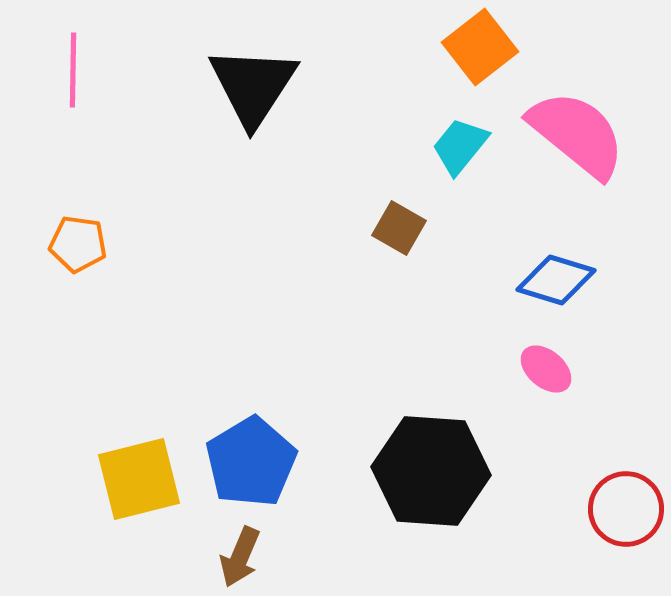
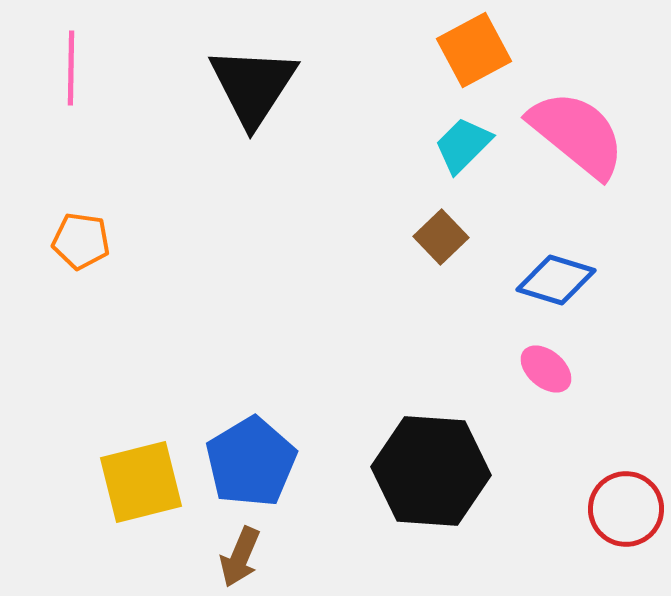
orange square: moved 6 px left, 3 px down; rotated 10 degrees clockwise
pink line: moved 2 px left, 2 px up
cyan trapezoid: moved 3 px right, 1 px up; rotated 6 degrees clockwise
brown square: moved 42 px right, 9 px down; rotated 16 degrees clockwise
orange pentagon: moved 3 px right, 3 px up
yellow square: moved 2 px right, 3 px down
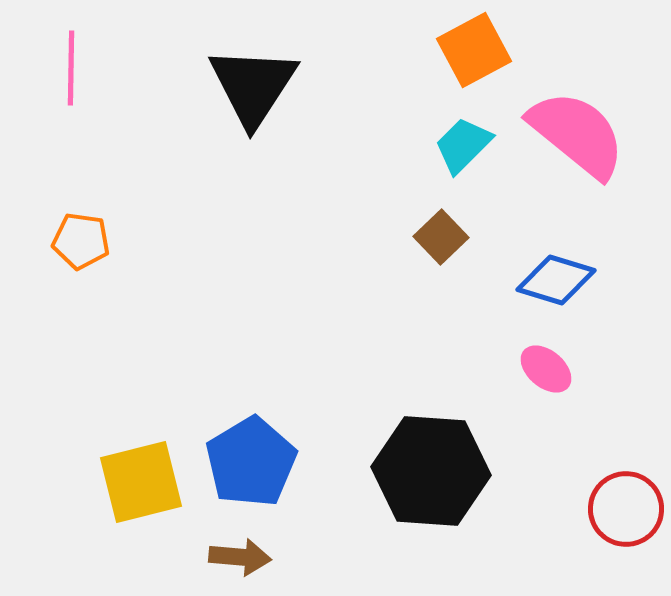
brown arrow: rotated 108 degrees counterclockwise
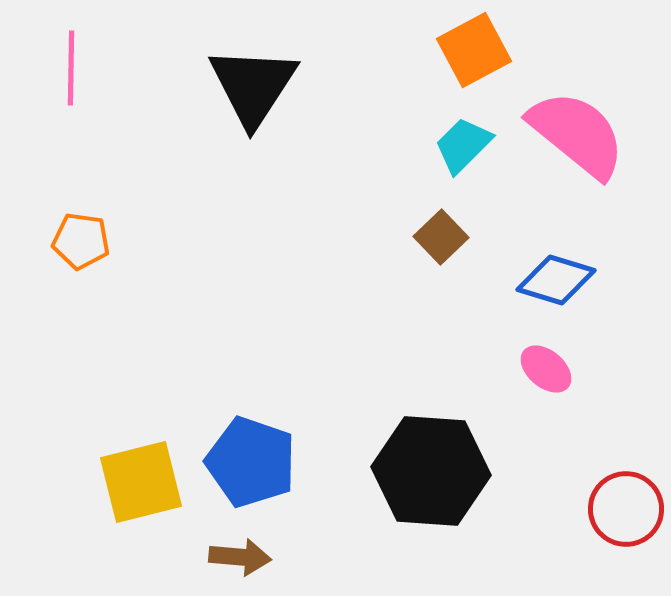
blue pentagon: rotated 22 degrees counterclockwise
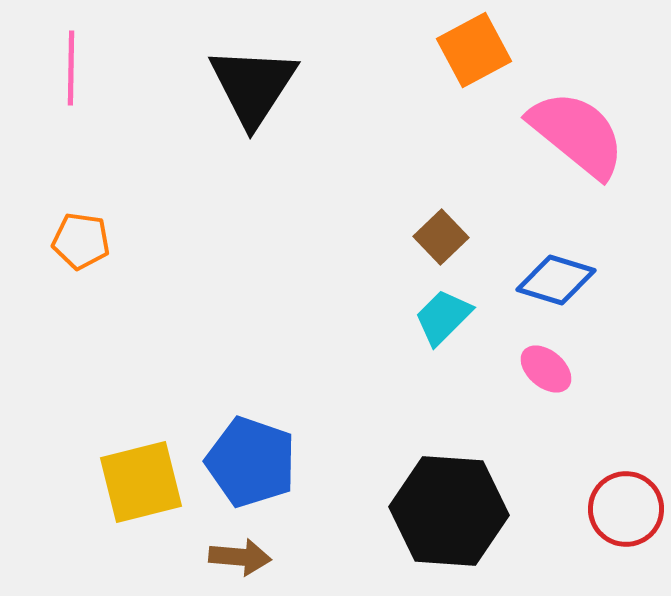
cyan trapezoid: moved 20 px left, 172 px down
black hexagon: moved 18 px right, 40 px down
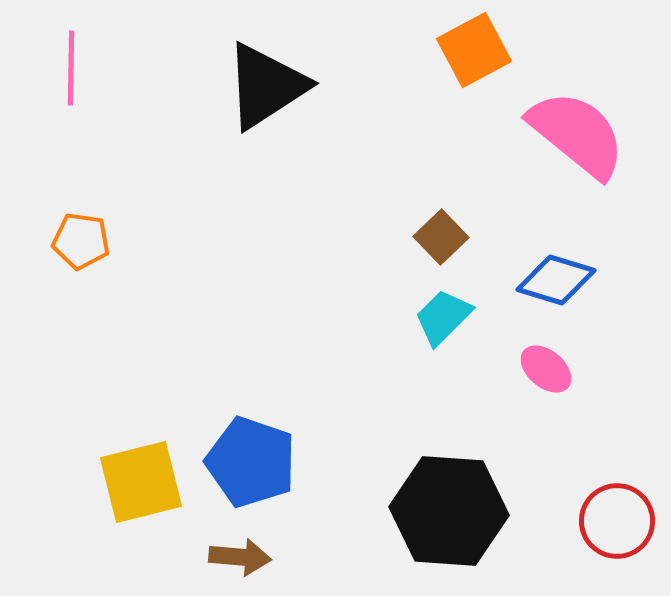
black triangle: moved 13 px right; rotated 24 degrees clockwise
red circle: moved 9 px left, 12 px down
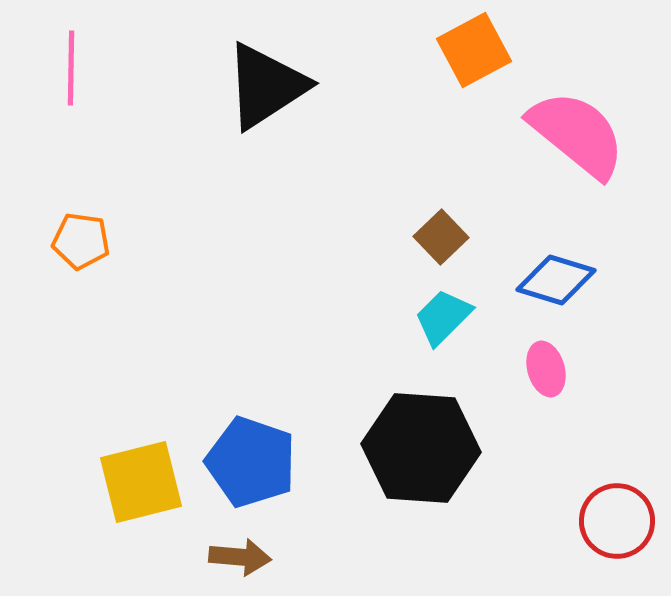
pink ellipse: rotated 34 degrees clockwise
black hexagon: moved 28 px left, 63 px up
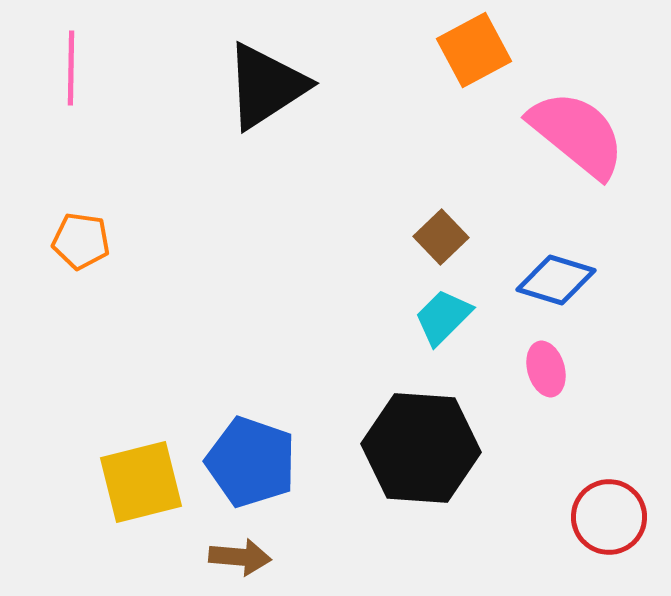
red circle: moved 8 px left, 4 px up
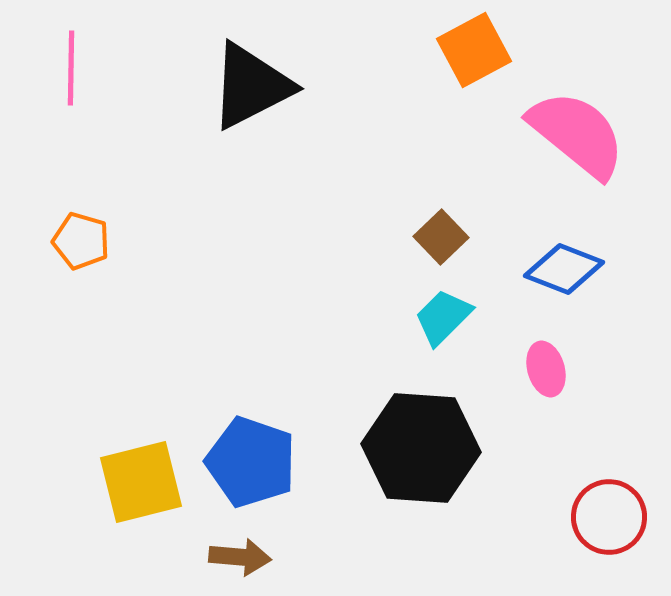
black triangle: moved 15 px left; rotated 6 degrees clockwise
orange pentagon: rotated 8 degrees clockwise
blue diamond: moved 8 px right, 11 px up; rotated 4 degrees clockwise
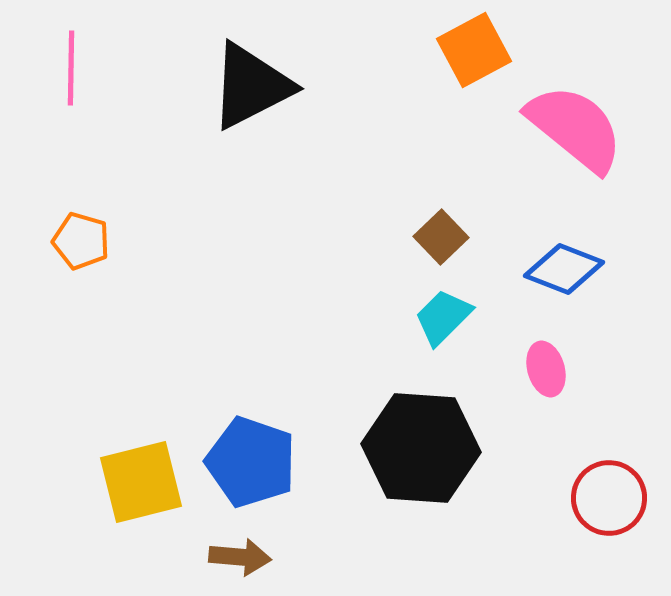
pink semicircle: moved 2 px left, 6 px up
red circle: moved 19 px up
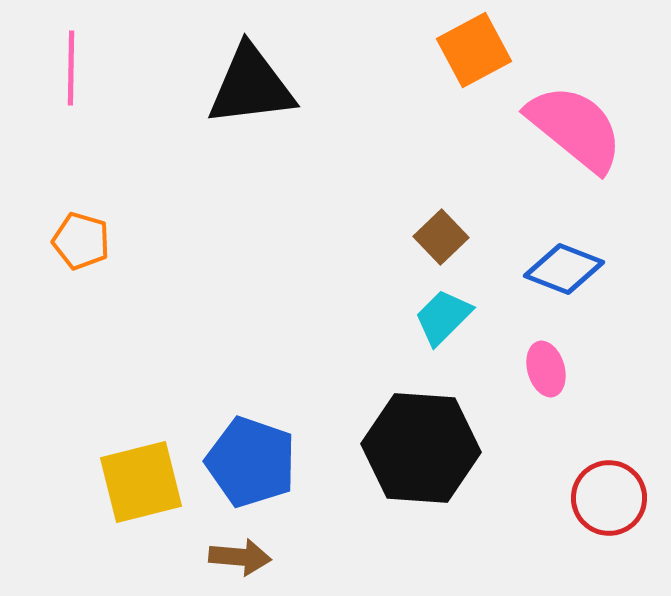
black triangle: rotated 20 degrees clockwise
